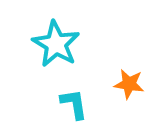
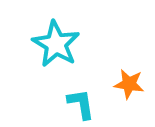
cyan L-shape: moved 7 px right
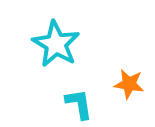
cyan L-shape: moved 2 px left
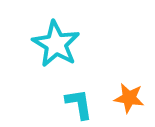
orange star: moved 14 px down
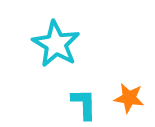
cyan L-shape: moved 5 px right; rotated 8 degrees clockwise
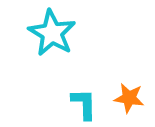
cyan star: moved 4 px left, 11 px up
